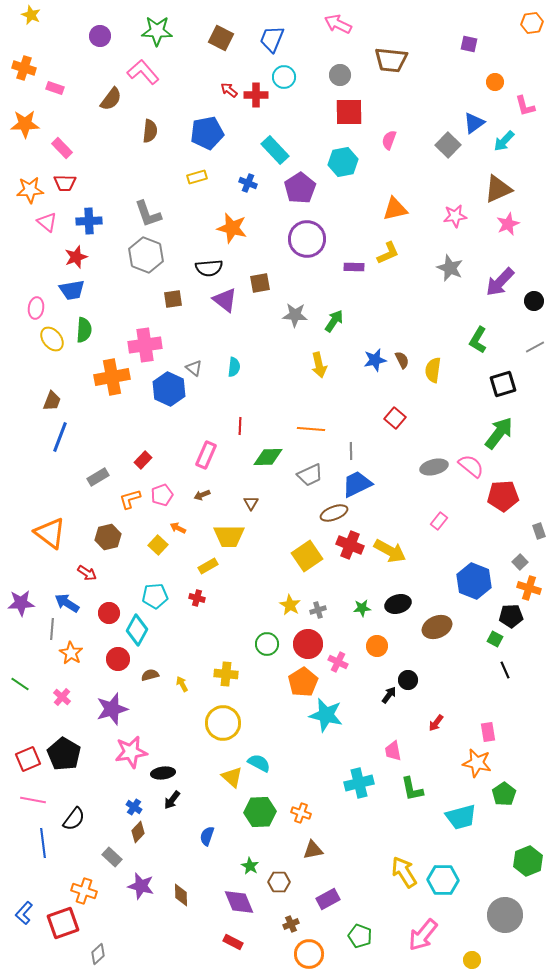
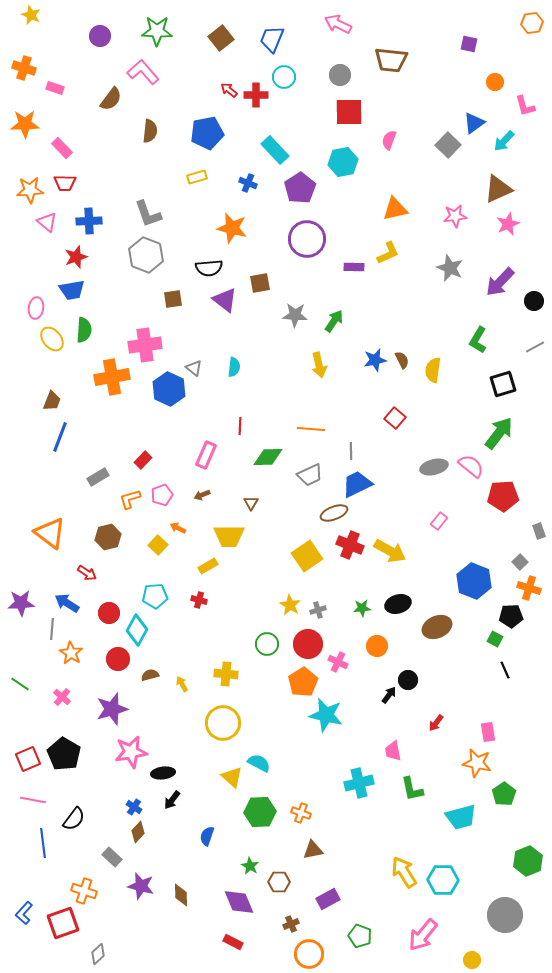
brown square at (221, 38): rotated 25 degrees clockwise
red cross at (197, 598): moved 2 px right, 2 px down
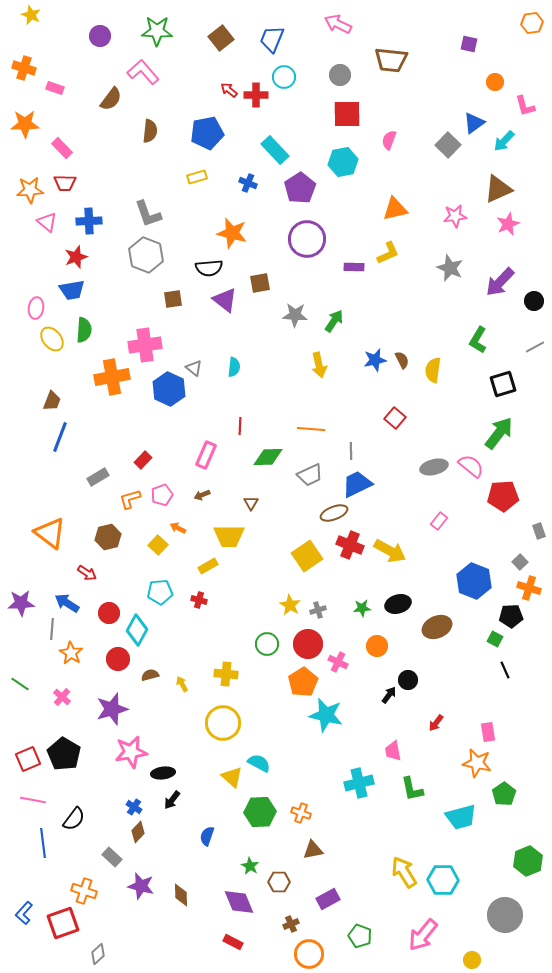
red square at (349, 112): moved 2 px left, 2 px down
orange star at (232, 228): moved 5 px down
cyan pentagon at (155, 596): moved 5 px right, 4 px up
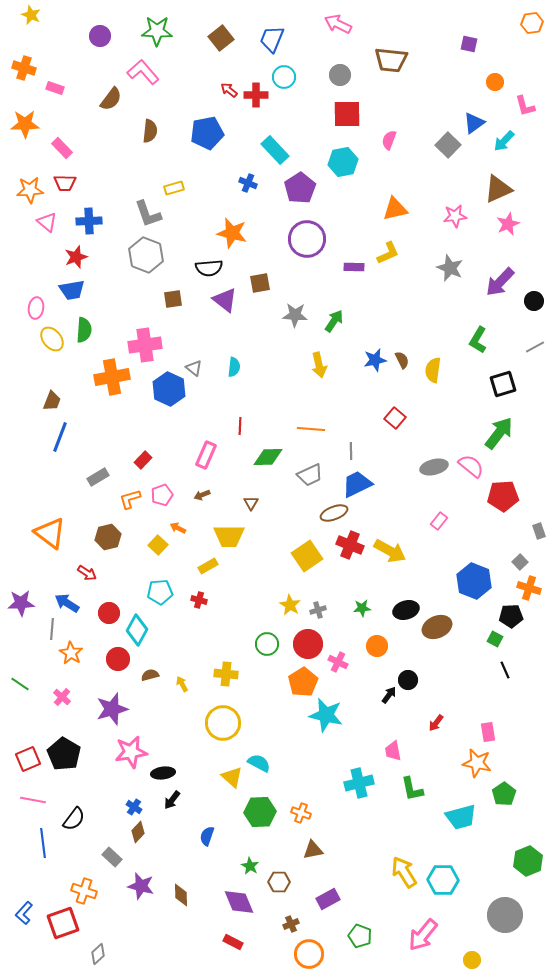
yellow rectangle at (197, 177): moved 23 px left, 11 px down
black ellipse at (398, 604): moved 8 px right, 6 px down
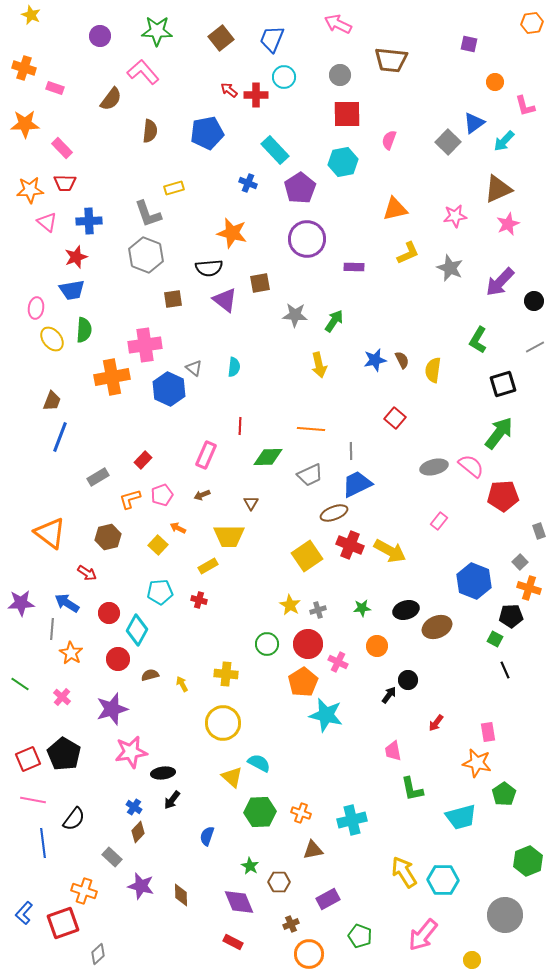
gray square at (448, 145): moved 3 px up
yellow L-shape at (388, 253): moved 20 px right
cyan cross at (359, 783): moved 7 px left, 37 px down
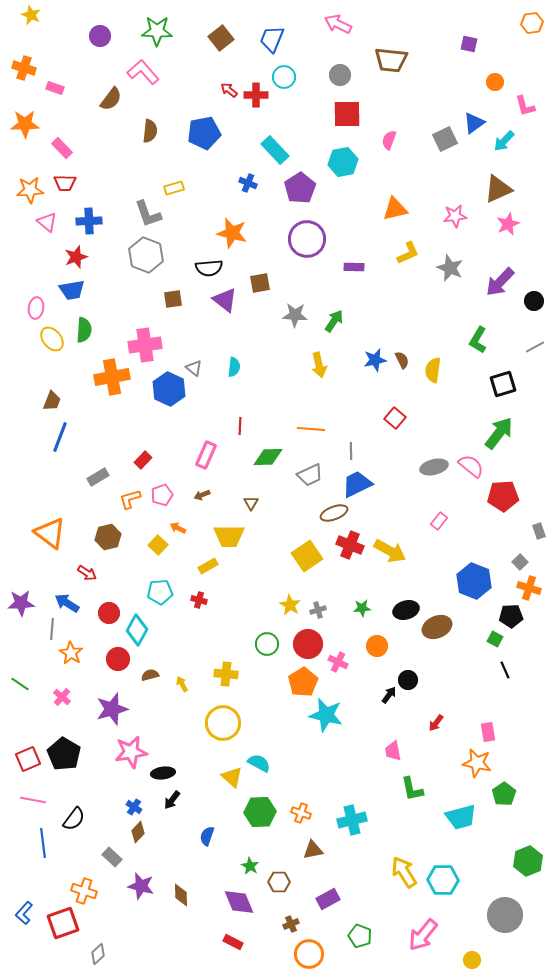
blue pentagon at (207, 133): moved 3 px left
gray square at (448, 142): moved 3 px left, 3 px up; rotated 20 degrees clockwise
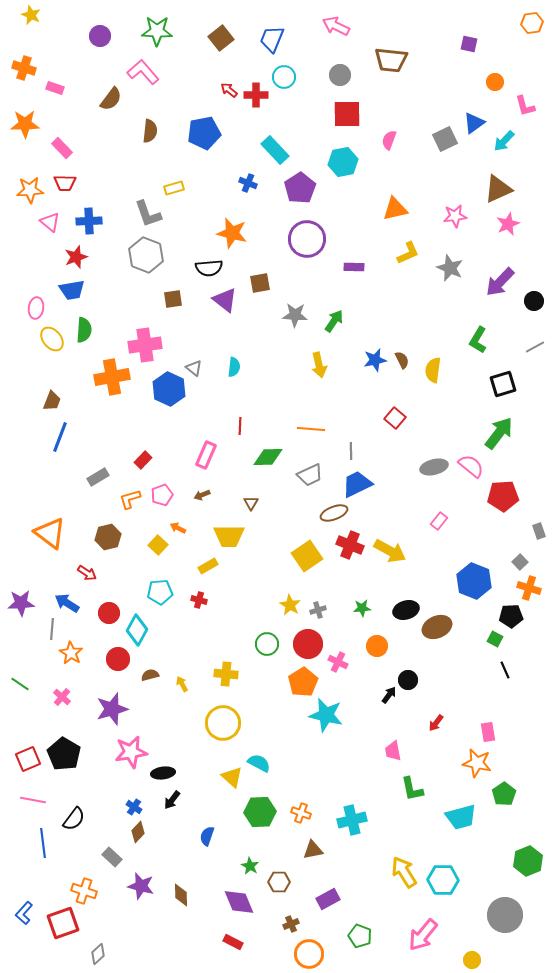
pink arrow at (338, 24): moved 2 px left, 2 px down
pink triangle at (47, 222): moved 3 px right
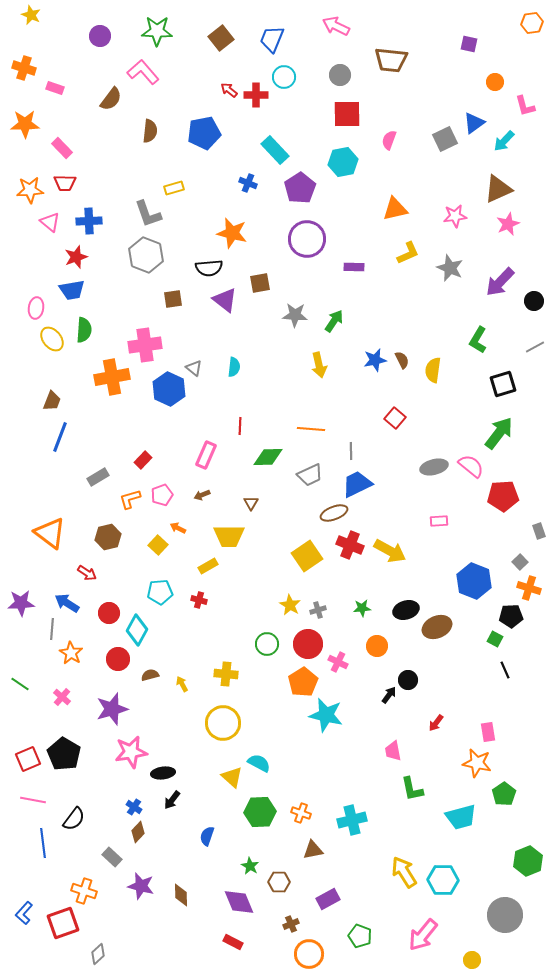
pink rectangle at (439, 521): rotated 48 degrees clockwise
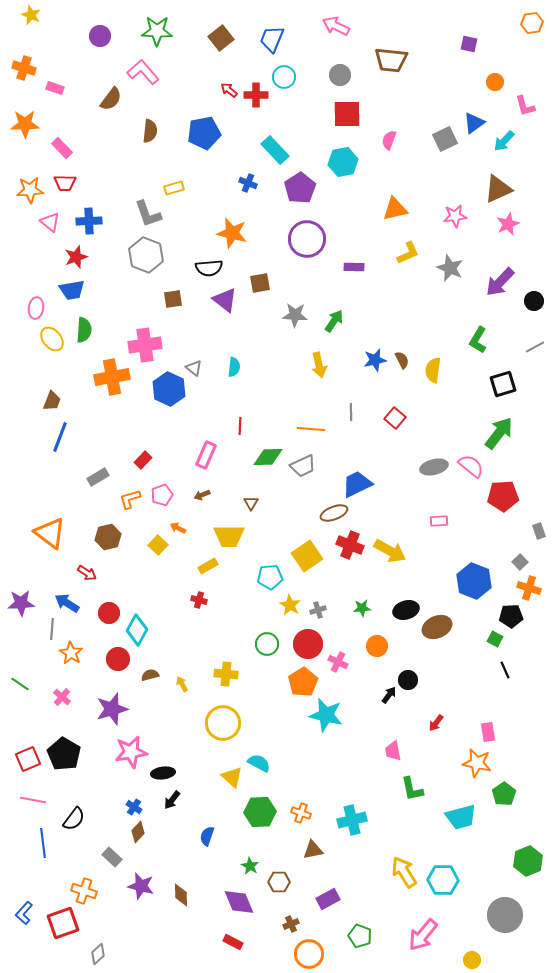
gray line at (351, 451): moved 39 px up
gray trapezoid at (310, 475): moved 7 px left, 9 px up
cyan pentagon at (160, 592): moved 110 px right, 15 px up
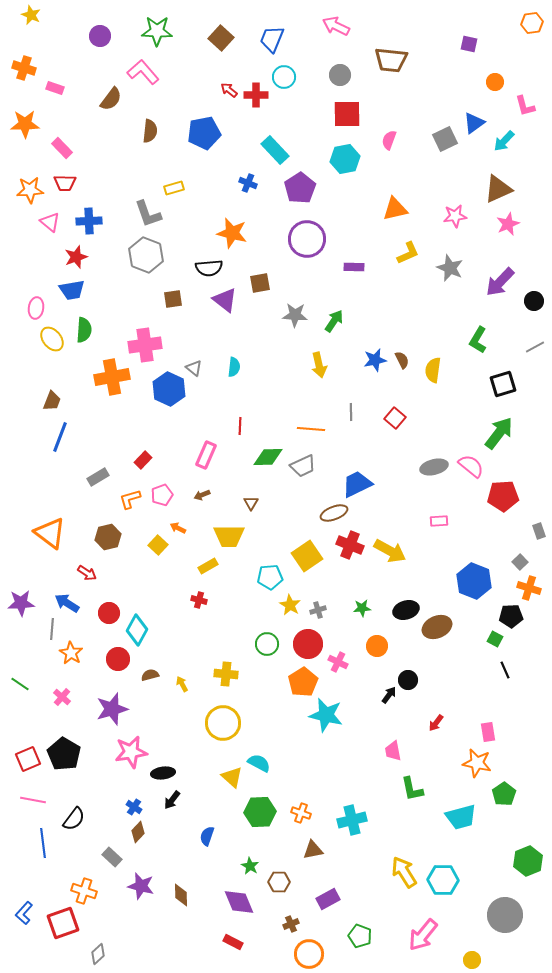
brown square at (221, 38): rotated 10 degrees counterclockwise
cyan hexagon at (343, 162): moved 2 px right, 3 px up
